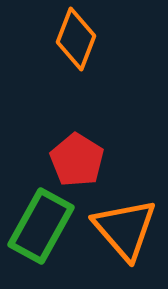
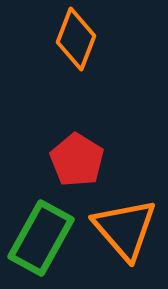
green rectangle: moved 12 px down
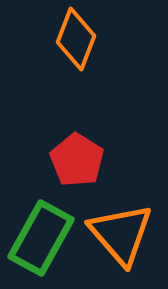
orange triangle: moved 4 px left, 5 px down
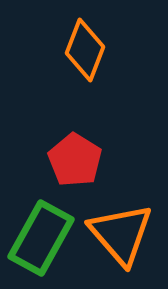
orange diamond: moved 9 px right, 11 px down
red pentagon: moved 2 px left
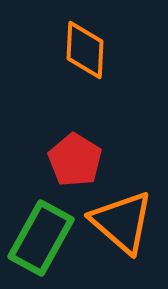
orange diamond: rotated 18 degrees counterclockwise
orange triangle: moved 1 px right, 12 px up; rotated 8 degrees counterclockwise
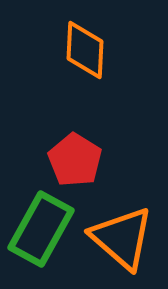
orange triangle: moved 16 px down
green rectangle: moved 9 px up
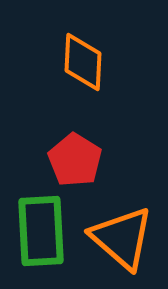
orange diamond: moved 2 px left, 12 px down
green rectangle: moved 2 px down; rotated 32 degrees counterclockwise
